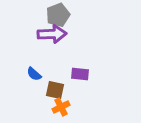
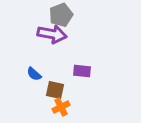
gray pentagon: moved 3 px right
purple arrow: rotated 12 degrees clockwise
purple rectangle: moved 2 px right, 3 px up
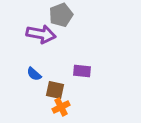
purple arrow: moved 11 px left
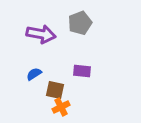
gray pentagon: moved 19 px right, 8 px down
blue semicircle: rotated 105 degrees clockwise
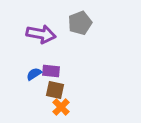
purple rectangle: moved 31 px left
orange cross: rotated 18 degrees counterclockwise
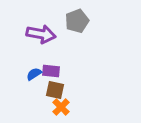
gray pentagon: moved 3 px left, 2 px up
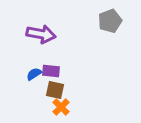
gray pentagon: moved 33 px right
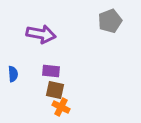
blue semicircle: moved 21 px left; rotated 119 degrees clockwise
orange cross: rotated 18 degrees counterclockwise
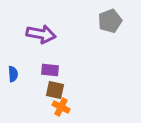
purple rectangle: moved 1 px left, 1 px up
